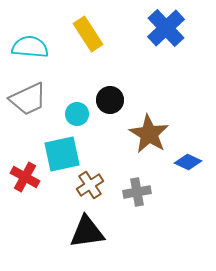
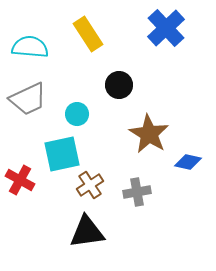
black circle: moved 9 px right, 15 px up
blue diamond: rotated 12 degrees counterclockwise
red cross: moved 5 px left, 3 px down
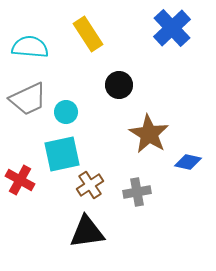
blue cross: moved 6 px right
cyan circle: moved 11 px left, 2 px up
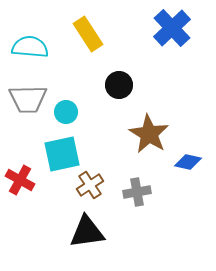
gray trapezoid: rotated 24 degrees clockwise
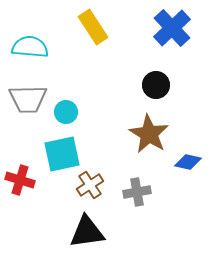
yellow rectangle: moved 5 px right, 7 px up
black circle: moved 37 px right
red cross: rotated 12 degrees counterclockwise
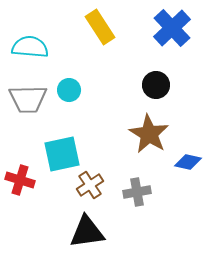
yellow rectangle: moved 7 px right
cyan circle: moved 3 px right, 22 px up
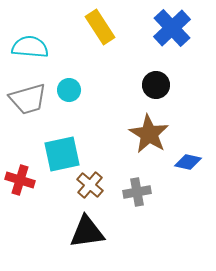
gray trapezoid: rotated 15 degrees counterclockwise
brown cross: rotated 16 degrees counterclockwise
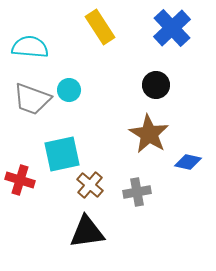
gray trapezoid: moved 4 px right; rotated 36 degrees clockwise
